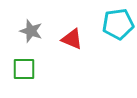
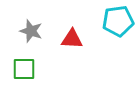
cyan pentagon: moved 3 px up
red triangle: rotated 20 degrees counterclockwise
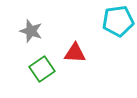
red triangle: moved 3 px right, 14 px down
green square: moved 18 px right; rotated 35 degrees counterclockwise
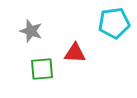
cyan pentagon: moved 4 px left, 2 px down
green square: rotated 30 degrees clockwise
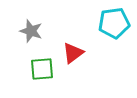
red triangle: moved 2 px left; rotated 40 degrees counterclockwise
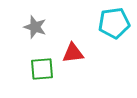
gray star: moved 4 px right, 4 px up
red triangle: rotated 30 degrees clockwise
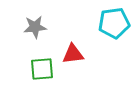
gray star: rotated 25 degrees counterclockwise
red triangle: moved 1 px down
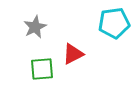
gray star: rotated 20 degrees counterclockwise
red triangle: rotated 20 degrees counterclockwise
